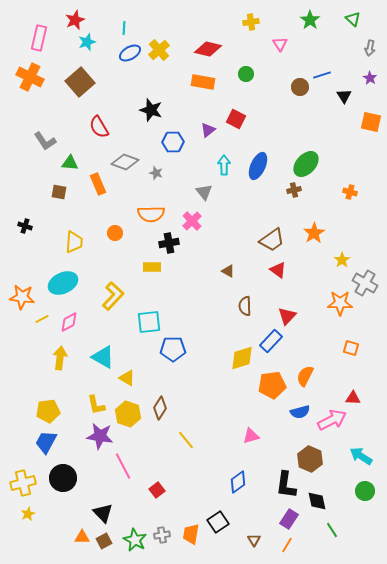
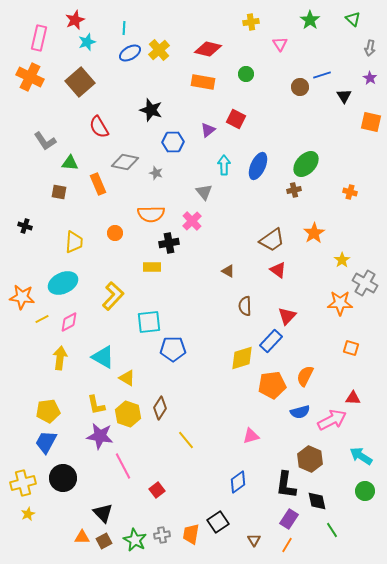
gray diamond at (125, 162): rotated 8 degrees counterclockwise
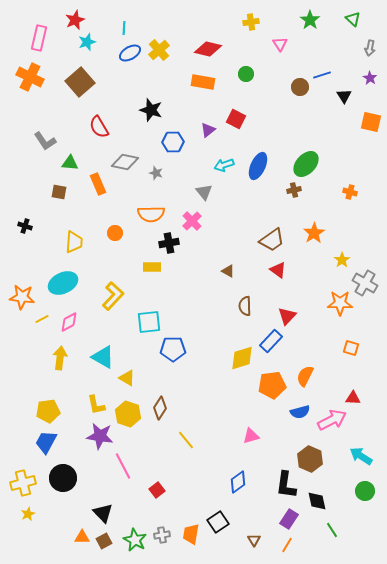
cyan arrow at (224, 165): rotated 108 degrees counterclockwise
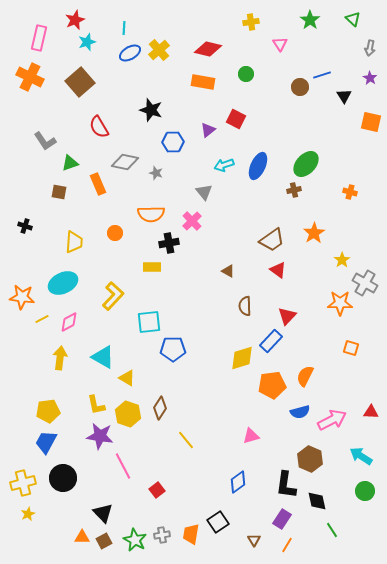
green triangle at (70, 163): rotated 24 degrees counterclockwise
red triangle at (353, 398): moved 18 px right, 14 px down
purple rectangle at (289, 519): moved 7 px left
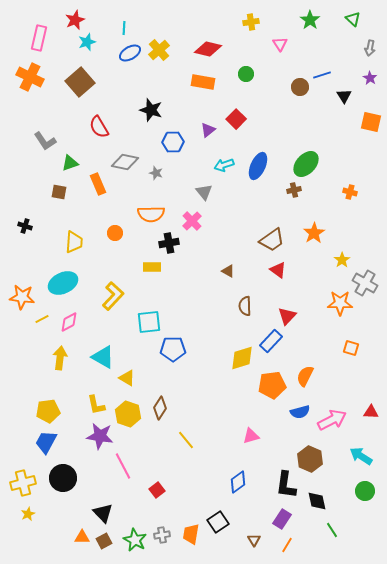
red square at (236, 119): rotated 18 degrees clockwise
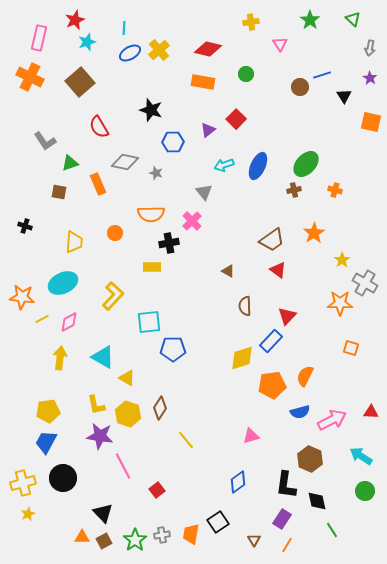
orange cross at (350, 192): moved 15 px left, 2 px up
green star at (135, 540): rotated 10 degrees clockwise
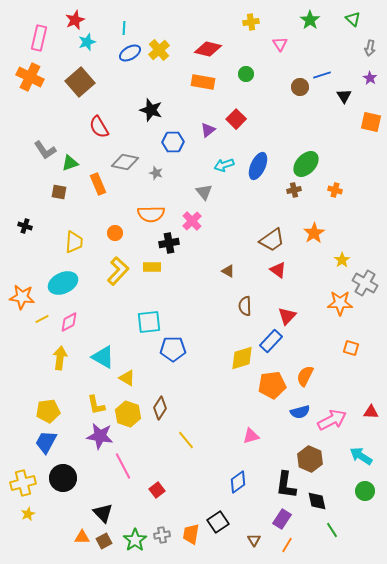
gray L-shape at (45, 141): moved 9 px down
yellow L-shape at (113, 296): moved 5 px right, 25 px up
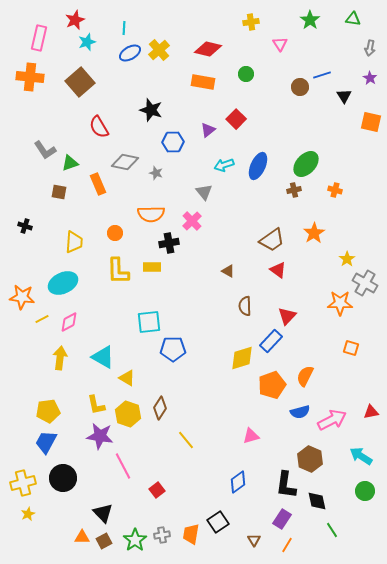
green triangle at (353, 19): rotated 35 degrees counterclockwise
orange cross at (30, 77): rotated 20 degrees counterclockwise
yellow star at (342, 260): moved 5 px right, 1 px up
yellow L-shape at (118, 271): rotated 136 degrees clockwise
orange pentagon at (272, 385): rotated 12 degrees counterclockwise
red triangle at (371, 412): rotated 14 degrees counterclockwise
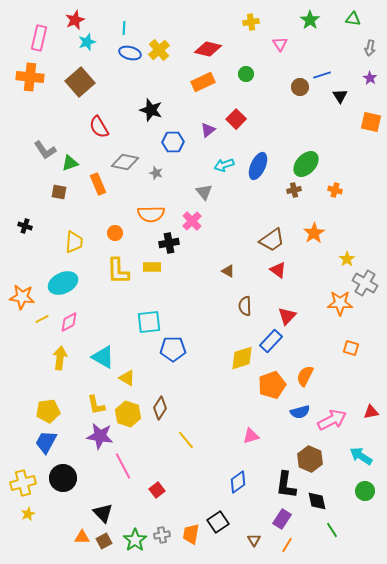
blue ellipse at (130, 53): rotated 45 degrees clockwise
orange rectangle at (203, 82): rotated 35 degrees counterclockwise
black triangle at (344, 96): moved 4 px left
